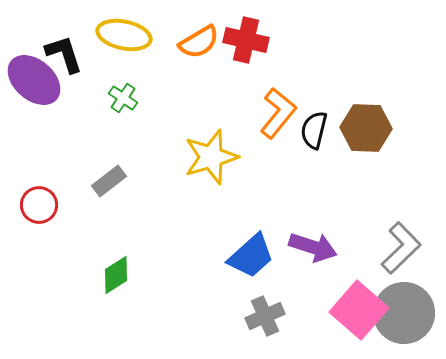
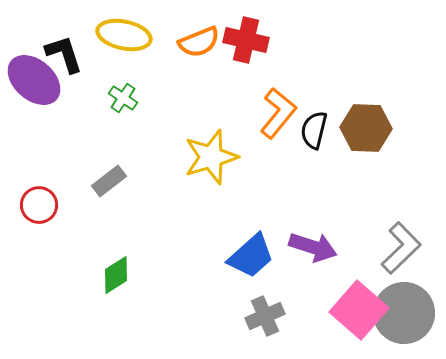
orange semicircle: rotated 9 degrees clockwise
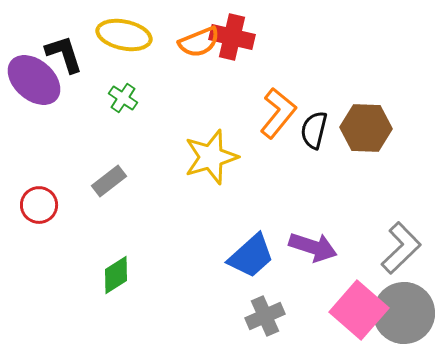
red cross: moved 14 px left, 3 px up
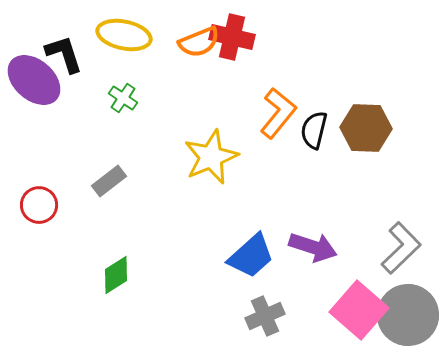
yellow star: rotated 6 degrees counterclockwise
gray circle: moved 4 px right, 2 px down
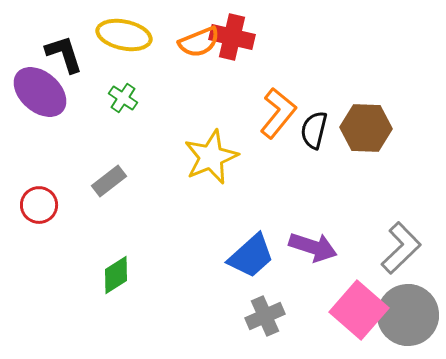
purple ellipse: moved 6 px right, 12 px down
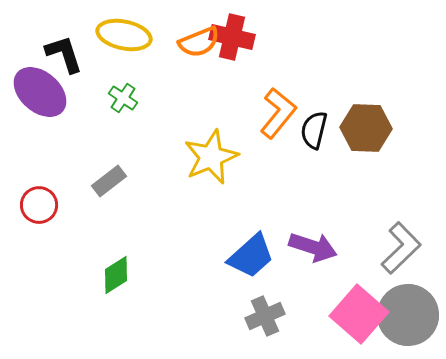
pink square: moved 4 px down
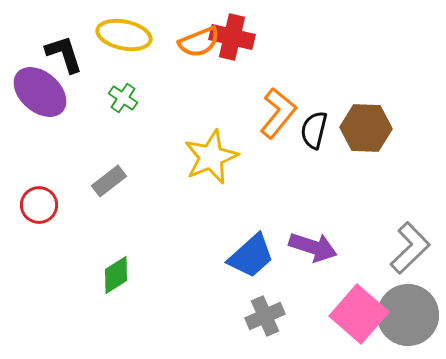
gray L-shape: moved 9 px right
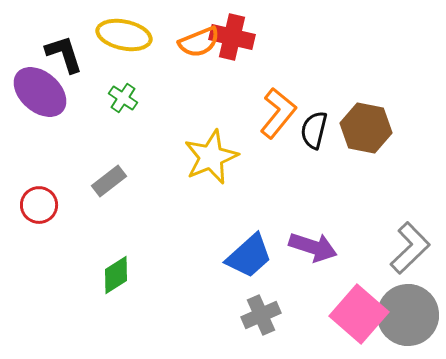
brown hexagon: rotated 9 degrees clockwise
blue trapezoid: moved 2 px left
gray cross: moved 4 px left, 1 px up
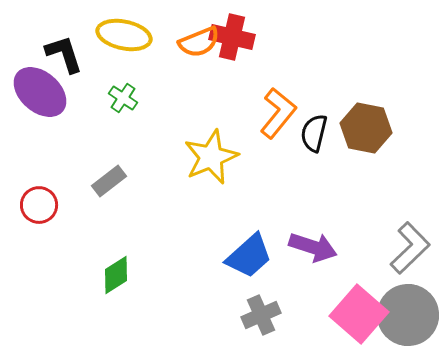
black semicircle: moved 3 px down
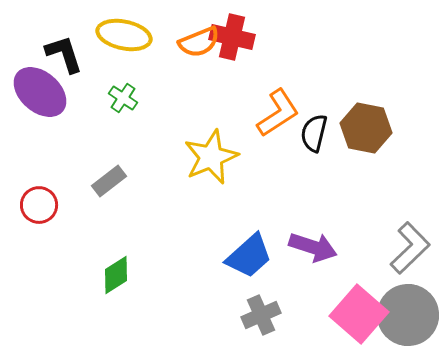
orange L-shape: rotated 18 degrees clockwise
